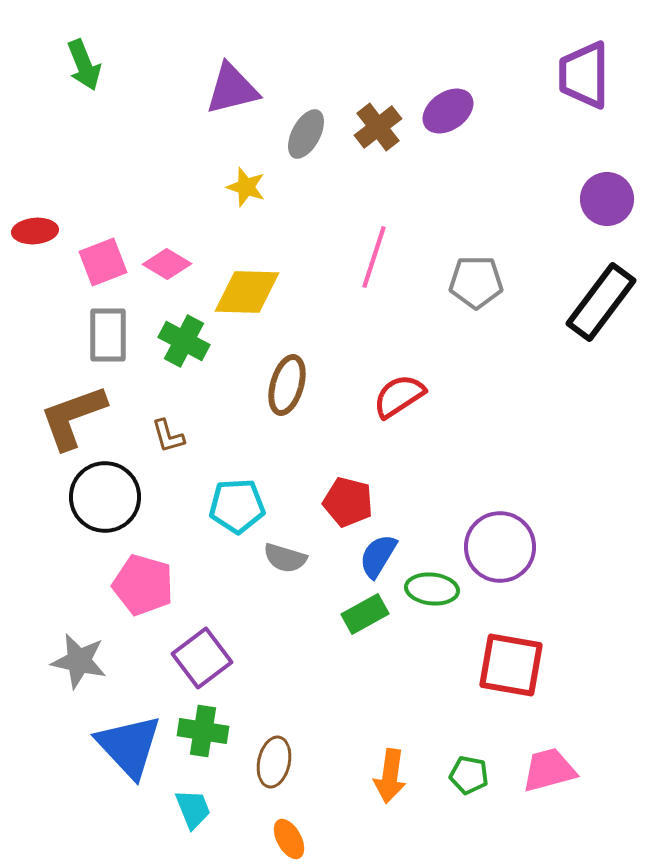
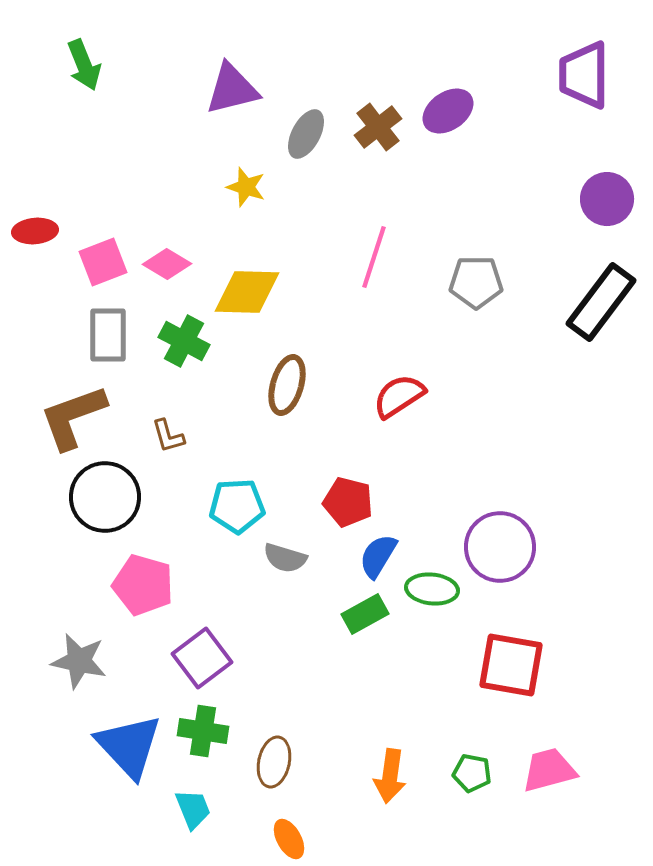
green pentagon at (469, 775): moved 3 px right, 2 px up
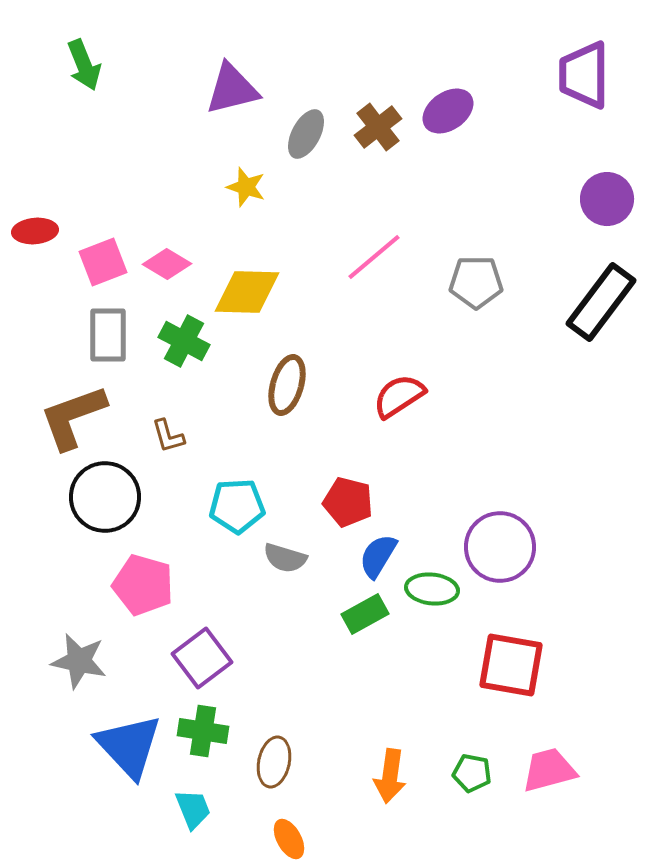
pink line at (374, 257): rotated 32 degrees clockwise
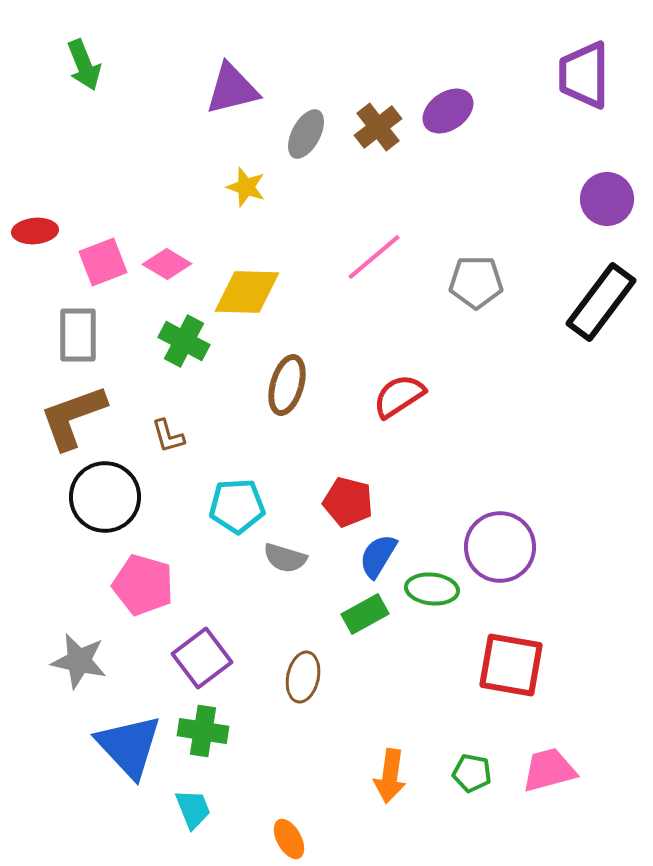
gray rectangle at (108, 335): moved 30 px left
brown ellipse at (274, 762): moved 29 px right, 85 px up
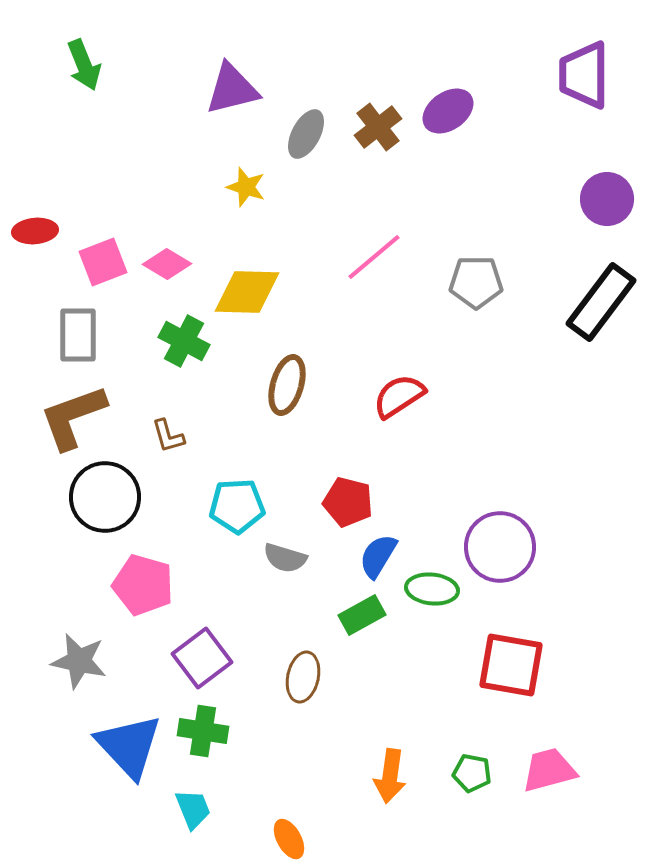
green rectangle at (365, 614): moved 3 px left, 1 px down
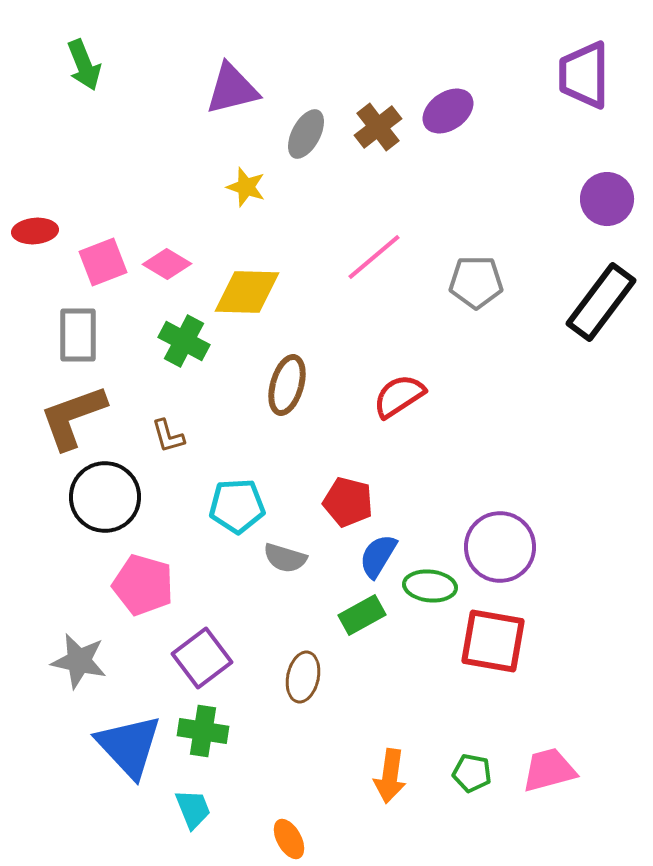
green ellipse at (432, 589): moved 2 px left, 3 px up
red square at (511, 665): moved 18 px left, 24 px up
